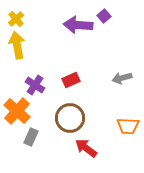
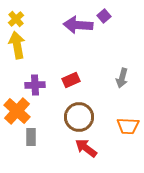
gray arrow: rotated 60 degrees counterclockwise
purple cross: rotated 36 degrees counterclockwise
brown circle: moved 9 px right, 1 px up
gray rectangle: rotated 24 degrees counterclockwise
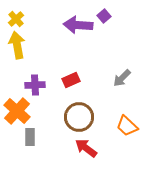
gray arrow: rotated 30 degrees clockwise
orange trapezoid: moved 1 px left; rotated 40 degrees clockwise
gray rectangle: moved 1 px left
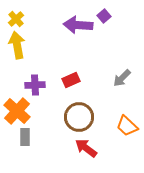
gray rectangle: moved 5 px left
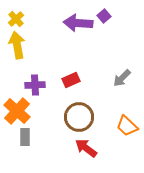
purple arrow: moved 2 px up
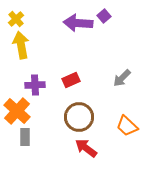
yellow arrow: moved 4 px right
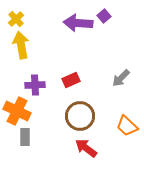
gray arrow: moved 1 px left
orange cross: rotated 16 degrees counterclockwise
brown circle: moved 1 px right, 1 px up
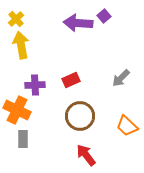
orange cross: moved 1 px up
gray rectangle: moved 2 px left, 2 px down
red arrow: moved 7 px down; rotated 15 degrees clockwise
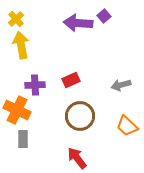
gray arrow: moved 7 px down; rotated 30 degrees clockwise
red arrow: moved 9 px left, 3 px down
